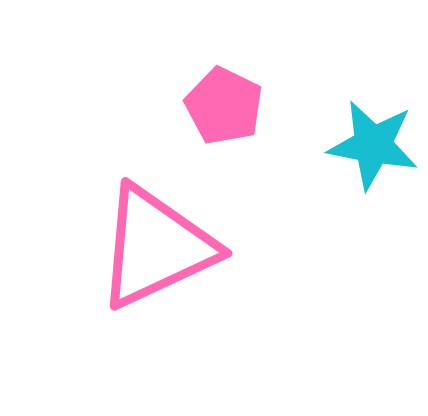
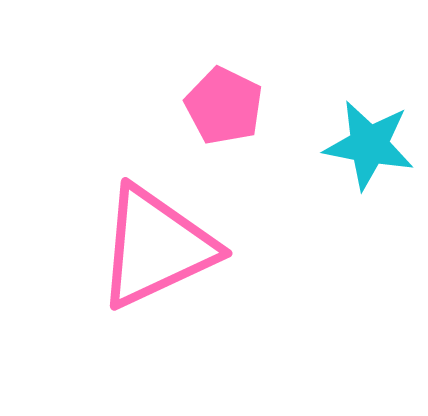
cyan star: moved 4 px left
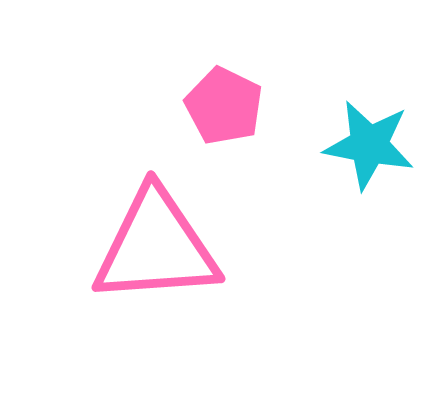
pink triangle: rotated 21 degrees clockwise
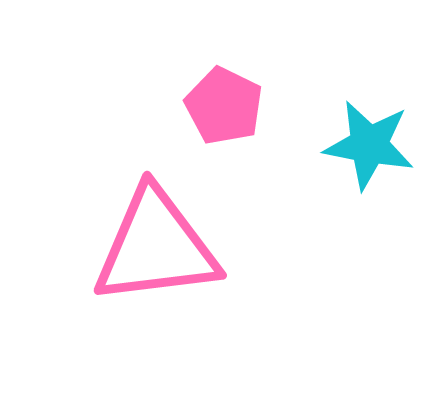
pink triangle: rotated 3 degrees counterclockwise
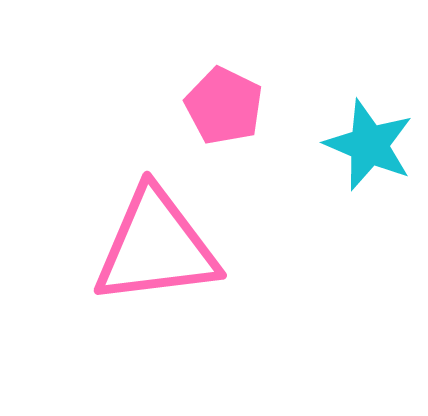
cyan star: rotated 12 degrees clockwise
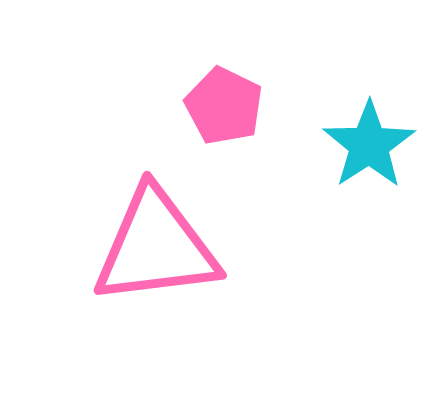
cyan star: rotated 16 degrees clockwise
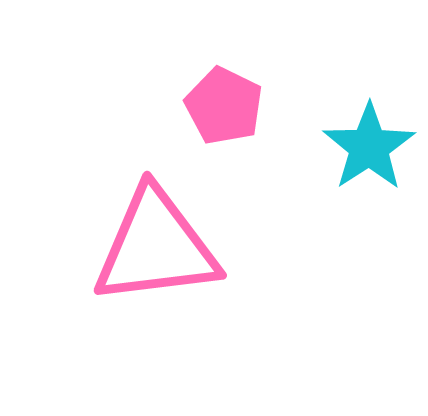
cyan star: moved 2 px down
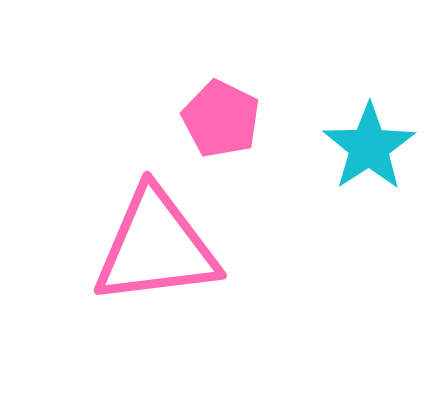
pink pentagon: moved 3 px left, 13 px down
